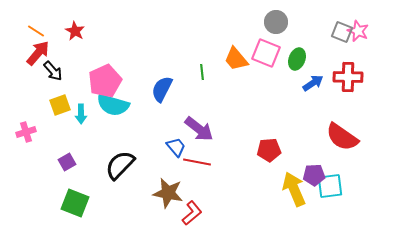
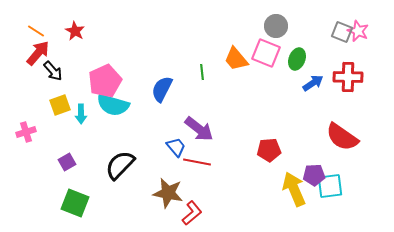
gray circle: moved 4 px down
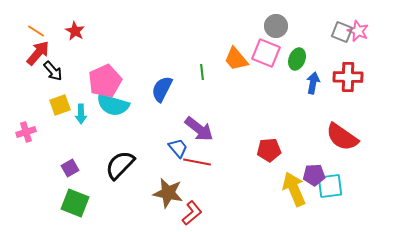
blue arrow: rotated 45 degrees counterclockwise
blue trapezoid: moved 2 px right, 1 px down
purple square: moved 3 px right, 6 px down
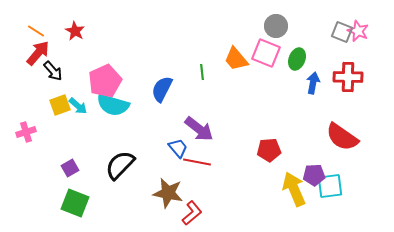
cyan arrow: moved 3 px left, 8 px up; rotated 48 degrees counterclockwise
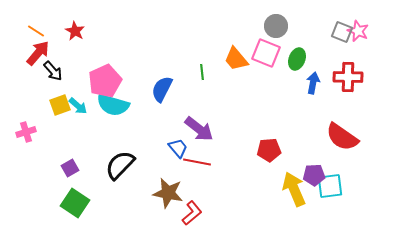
green square: rotated 12 degrees clockwise
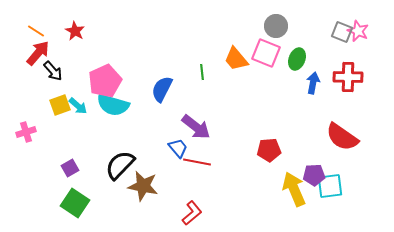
purple arrow: moved 3 px left, 2 px up
brown star: moved 25 px left, 7 px up
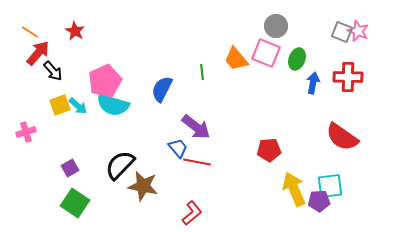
orange line: moved 6 px left, 1 px down
purple pentagon: moved 5 px right, 26 px down
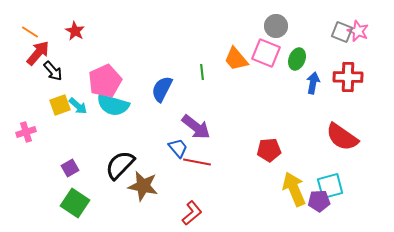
cyan square: rotated 8 degrees counterclockwise
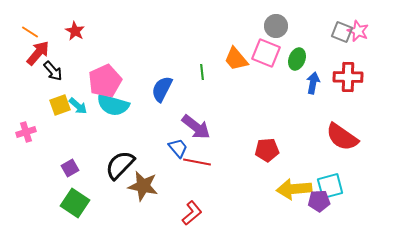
red pentagon: moved 2 px left
yellow arrow: rotated 72 degrees counterclockwise
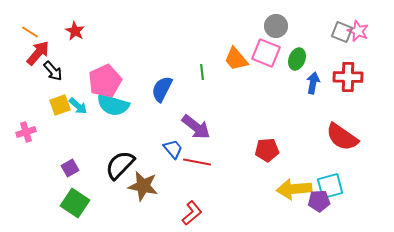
blue trapezoid: moved 5 px left, 1 px down
